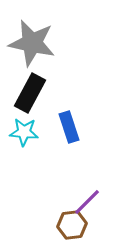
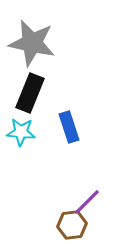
black rectangle: rotated 6 degrees counterclockwise
cyan star: moved 3 px left
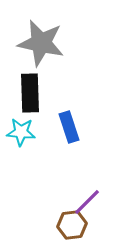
gray star: moved 9 px right
black rectangle: rotated 24 degrees counterclockwise
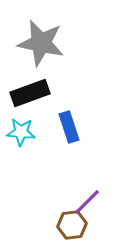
black rectangle: rotated 72 degrees clockwise
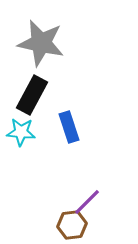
black rectangle: moved 2 px right, 2 px down; rotated 42 degrees counterclockwise
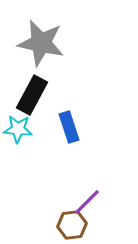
cyan star: moved 3 px left, 3 px up
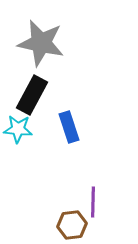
purple line: moved 6 px right; rotated 44 degrees counterclockwise
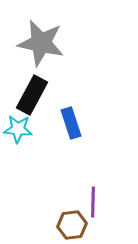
blue rectangle: moved 2 px right, 4 px up
